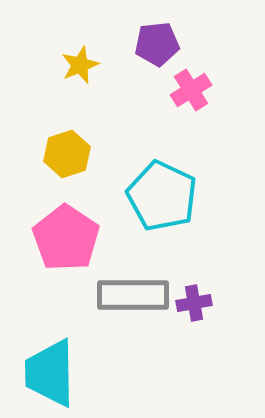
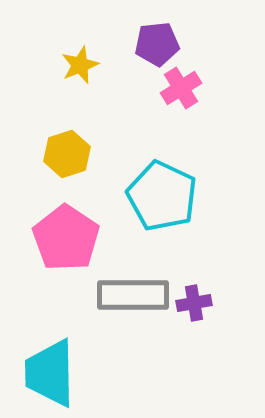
pink cross: moved 10 px left, 2 px up
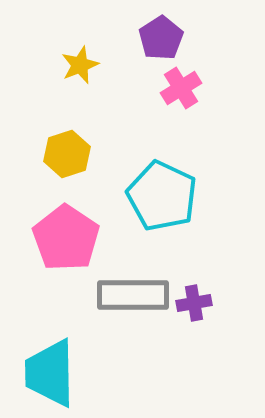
purple pentagon: moved 4 px right, 6 px up; rotated 27 degrees counterclockwise
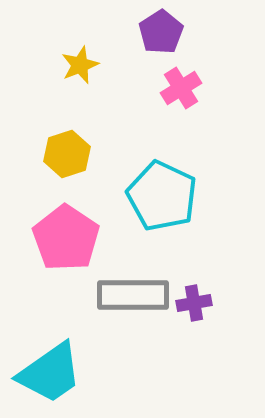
purple pentagon: moved 6 px up
cyan trapezoid: rotated 124 degrees counterclockwise
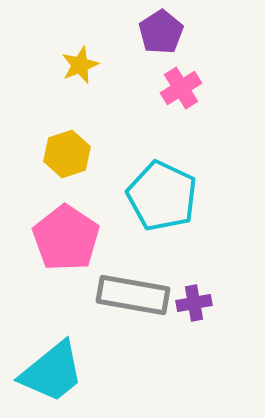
gray rectangle: rotated 10 degrees clockwise
cyan trapezoid: moved 2 px right, 1 px up; rotated 4 degrees counterclockwise
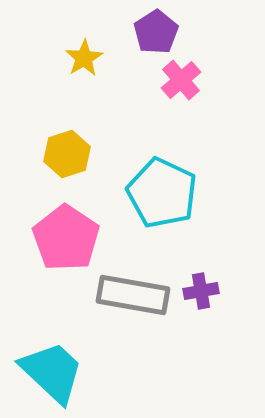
purple pentagon: moved 5 px left
yellow star: moved 4 px right, 7 px up; rotated 9 degrees counterclockwise
pink cross: moved 8 px up; rotated 9 degrees counterclockwise
cyan pentagon: moved 3 px up
purple cross: moved 7 px right, 12 px up
cyan trapezoid: rotated 98 degrees counterclockwise
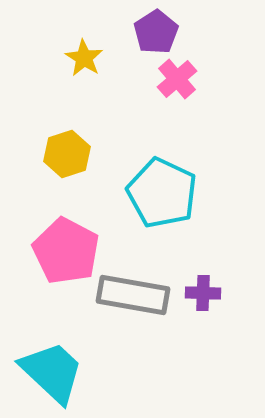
yellow star: rotated 9 degrees counterclockwise
pink cross: moved 4 px left, 1 px up
pink pentagon: moved 13 px down; rotated 6 degrees counterclockwise
purple cross: moved 2 px right, 2 px down; rotated 12 degrees clockwise
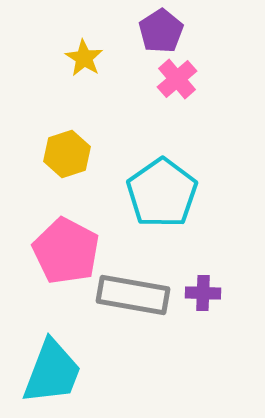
purple pentagon: moved 5 px right, 1 px up
cyan pentagon: rotated 12 degrees clockwise
cyan trapezoid: rotated 68 degrees clockwise
